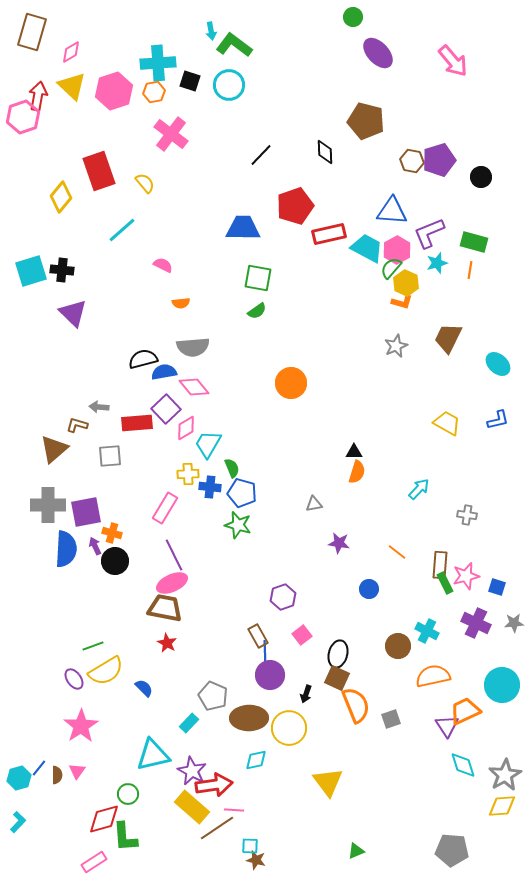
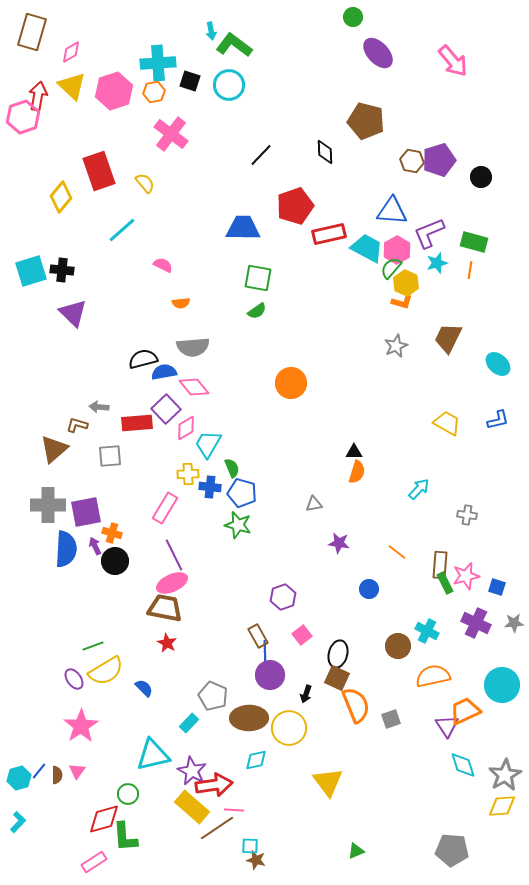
blue line at (39, 768): moved 3 px down
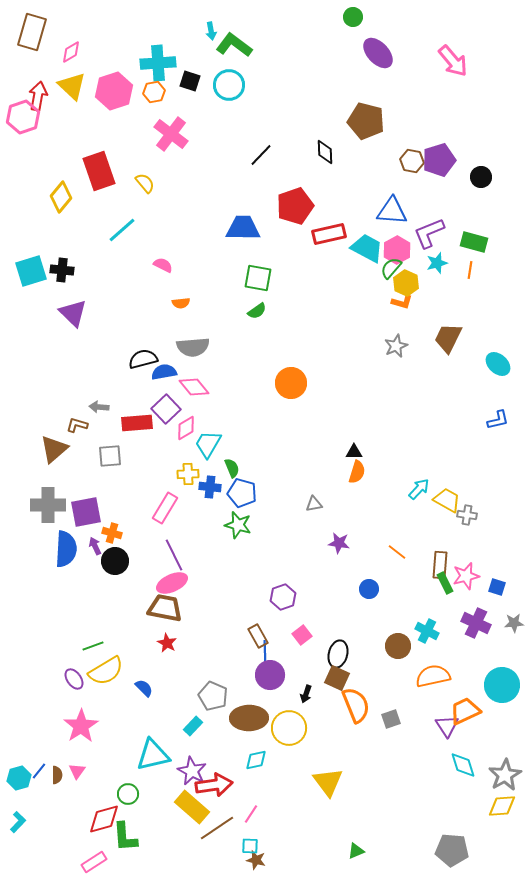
yellow trapezoid at (447, 423): moved 77 px down
cyan rectangle at (189, 723): moved 4 px right, 3 px down
pink line at (234, 810): moved 17 px right, 4 px down; rotated 60 degrees counterclockwise
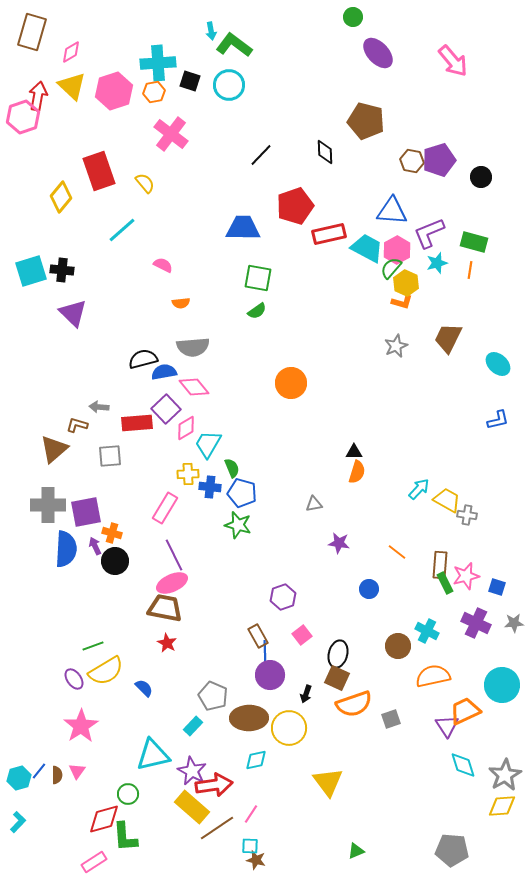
orange semicircle at (356, 705): moved 2 px left, 1 px up; rotated 93 degrees clockwise
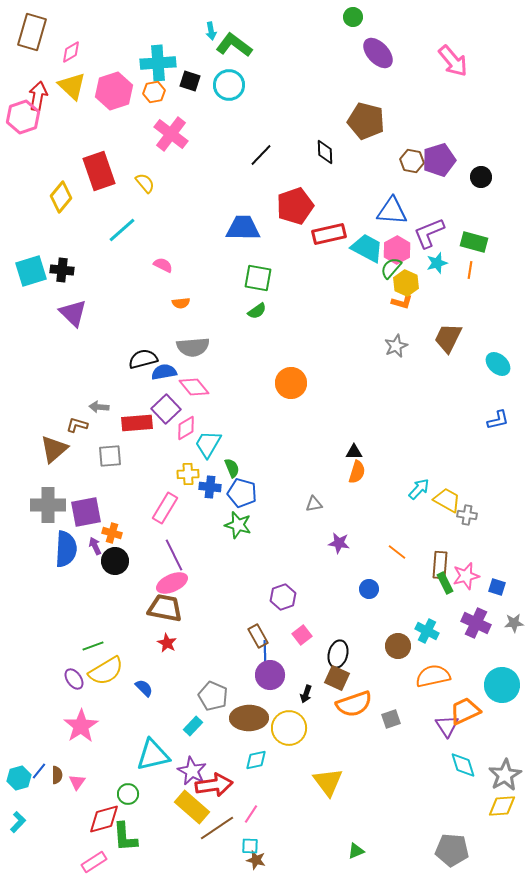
pink triangle at (77, 771): moved 11 px down
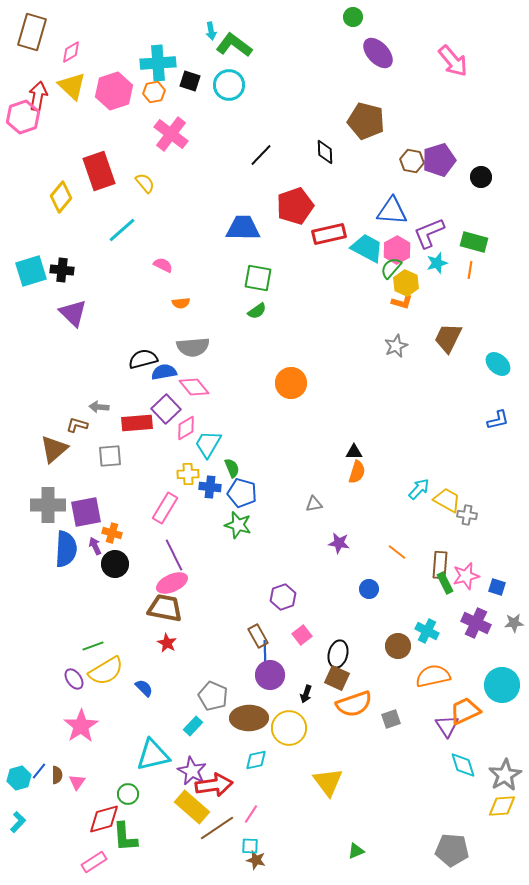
black circle at (115, 561): moved 3 px down
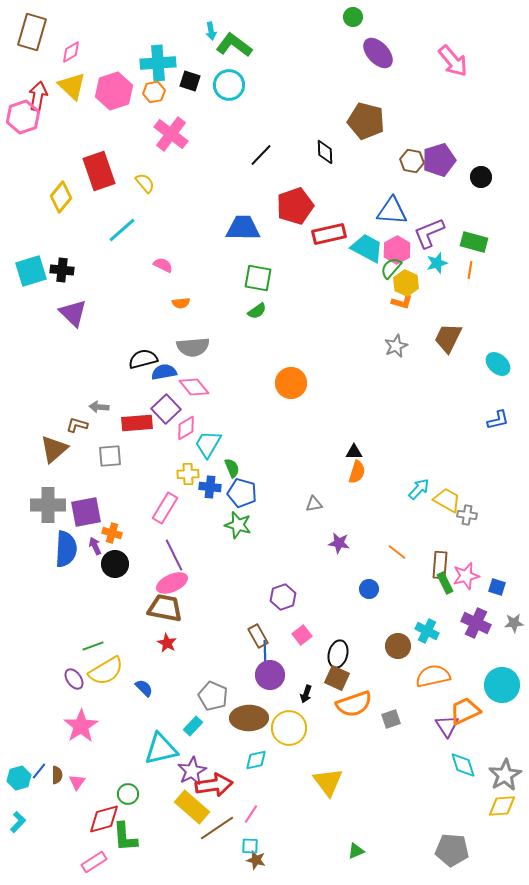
cyan triangle at (153, 755): moved 8 px right, 6 px up
purple star at (192, 771): rotated 16 degrees clockwise
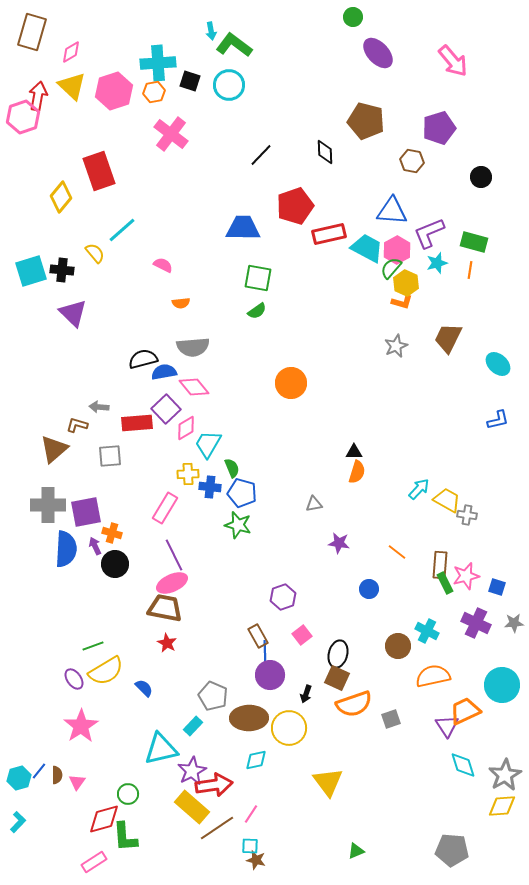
purple pentagon at (439, 160): moved 32 px up
yellow semicircle at (145, 183): moved 50 px left, 70 px down
